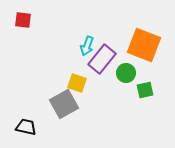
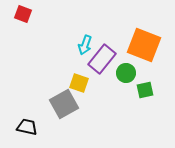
red square: moved 6 px up; rotated 12 degrees clockwise
cyan arrow: moved 2 px left, 1 px up
yellow square: moved 2 px right
black trapezoid: moved 1 px right
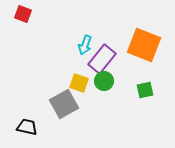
green circle: moved 22 px left, 8 px down
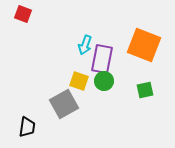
purple rectangle: rotated 28 degrees counterclockwise
yellow square: moved 2 px up
black trapezoid: rotated 85 degrees clockwise
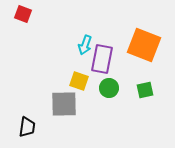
green circle: moved 5 px right, 7 px down
gray square: rotated 28 degrees clockwise
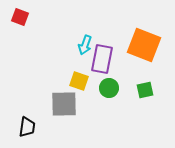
red square: moved 3 px left, 3 px down
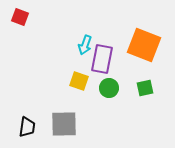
green square: moved 2 px up
gray square: moved 20 px down
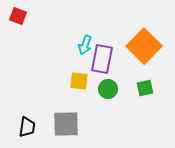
red square: moved 2 px left, 1 px up
orange square: moved 1 px down; rotated 24 degrees clockwise
yellow square: rotated 12 degrees counterclockwise
green circle: moved 1 px left, 1 px down
gray square: moved 2 px right
